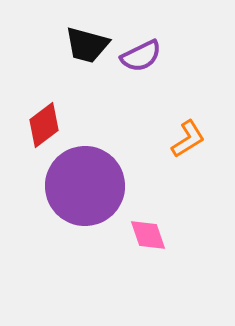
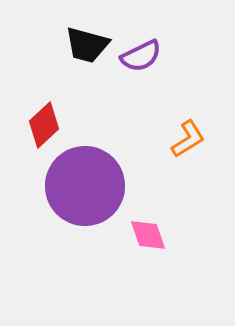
red diamond: rotated 6 degrees counterclockwise
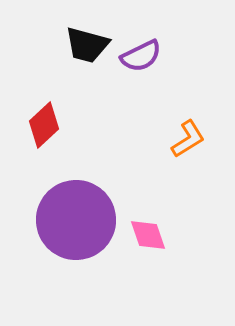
purple circle: moved 9 px left, 34 px down
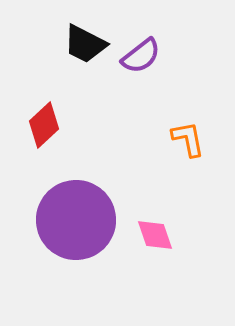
black trapezoid: moved 2 px left, 1 px up; rotated 12 degrees clockwise
purple semicircle: rotated 12 degrees counterclockwise
orange L-shape: rotated 69 degrees counterclockwise
pink diamond: moved 7 px right
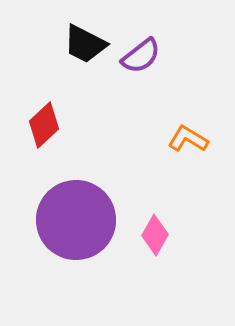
orange L-shape: rotated 48 degrees counterclockwise
pink diamond: rotated 48 degrees clockwise
